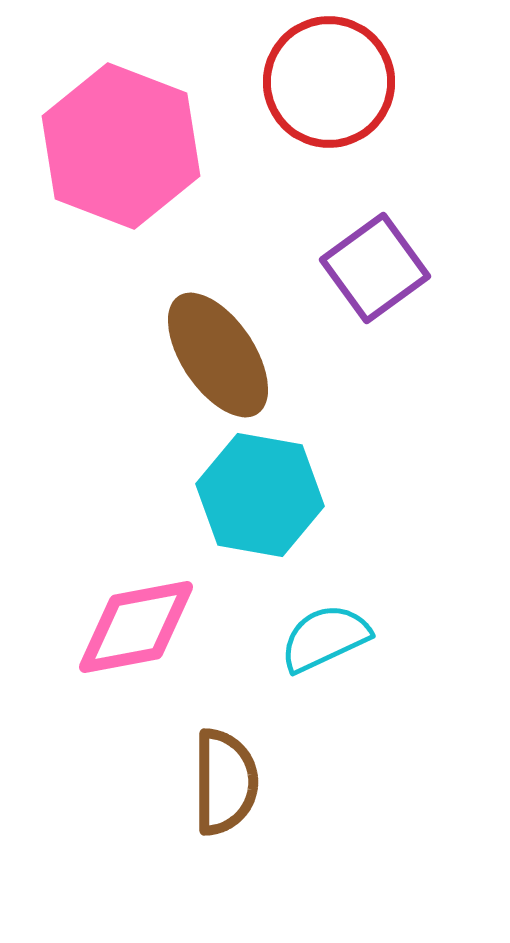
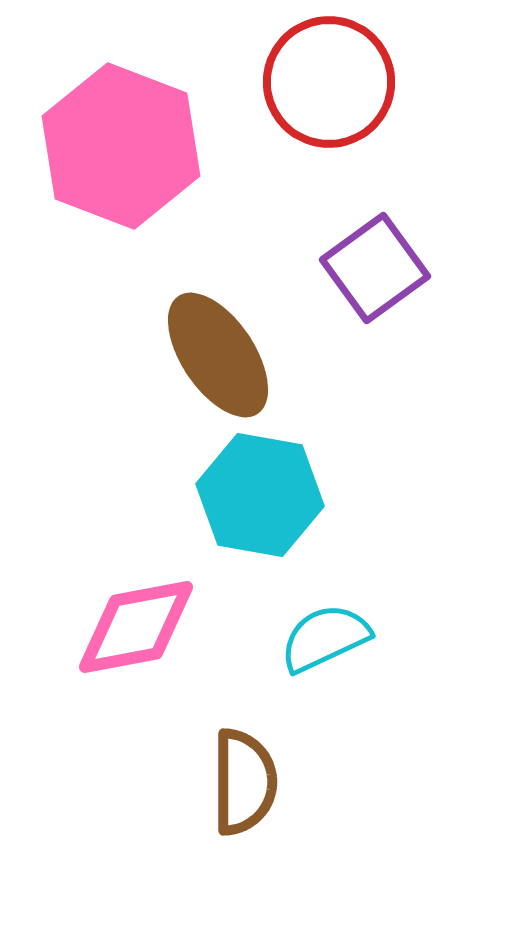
brown semicircle: moved 19 px right
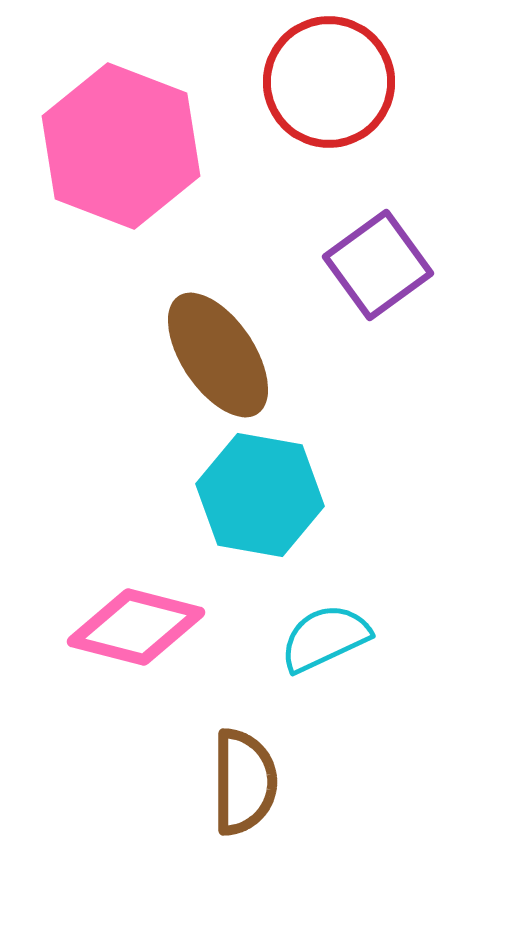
purple square: moved 3 px right, 3 px up
pink diamond: rotated 25 degrees clockwise
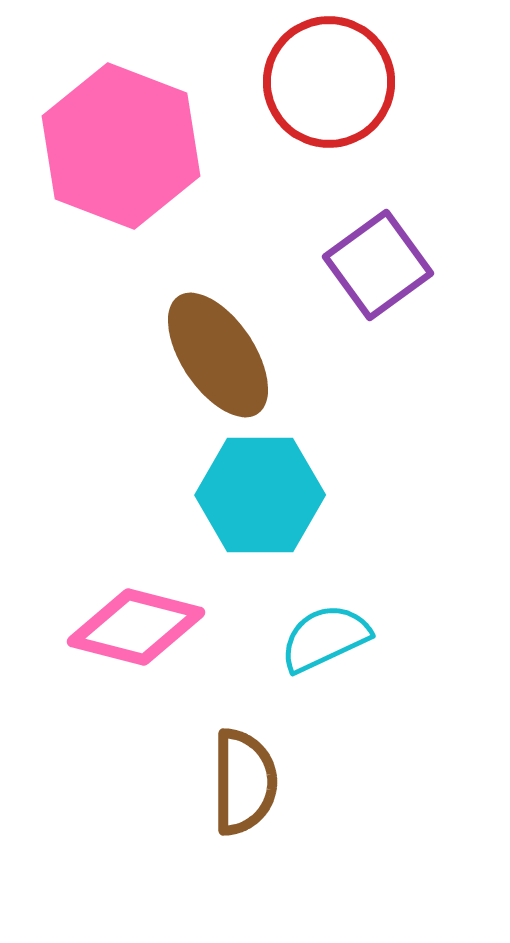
cyan hexagon: rotated 10 degrees counterclockwise
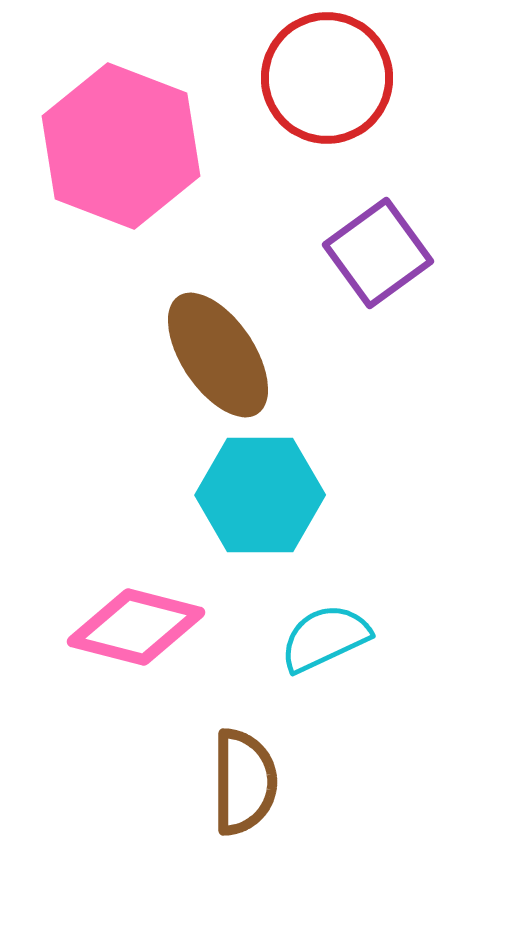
red circle: moved 2 px left, 4 px up
purple square: moved 12 px up
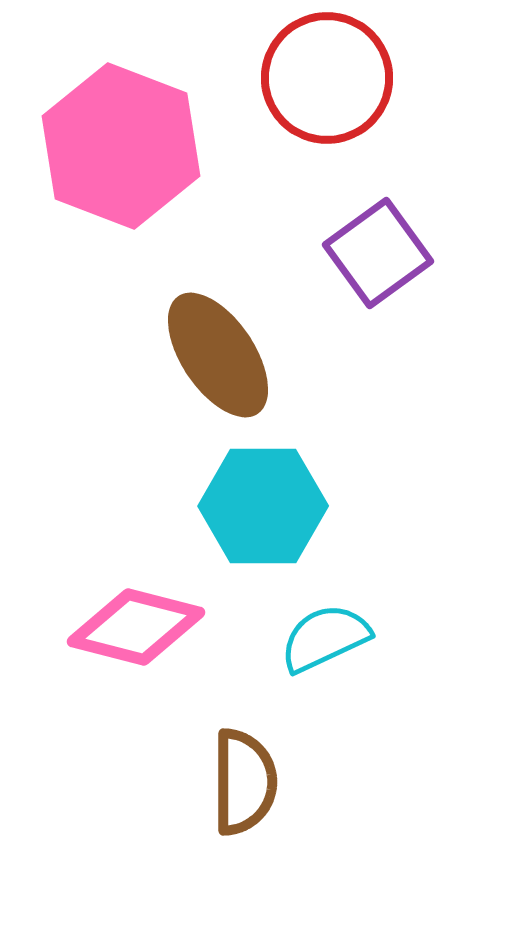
cyan hexagon: moved 3 px right, 11 px down
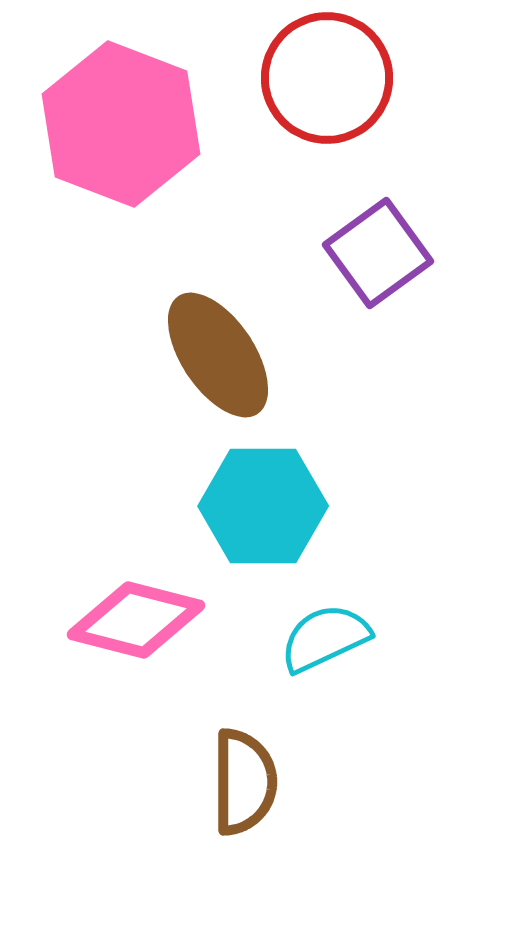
pink hexagon: moved 22 px up
pink diamond: moved 7 px up
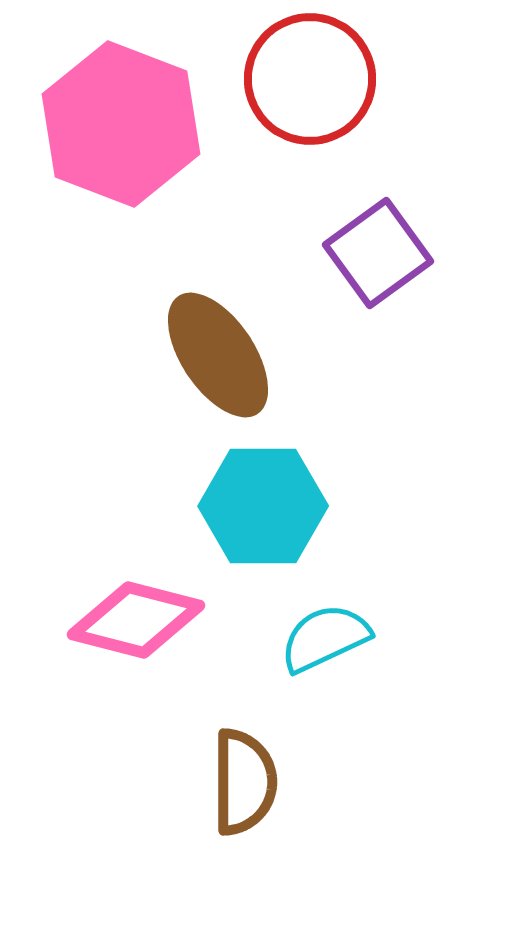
red circle: moved 17 px left, 1 px down
